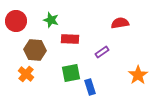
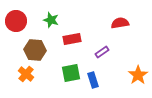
red rectangle: moved 2 px right; rotated 12 degrees counterclockwise
blue rectangle: moved 3 px right, 7 px up
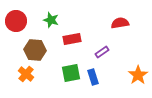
blue rectangle: moved 3 px up
